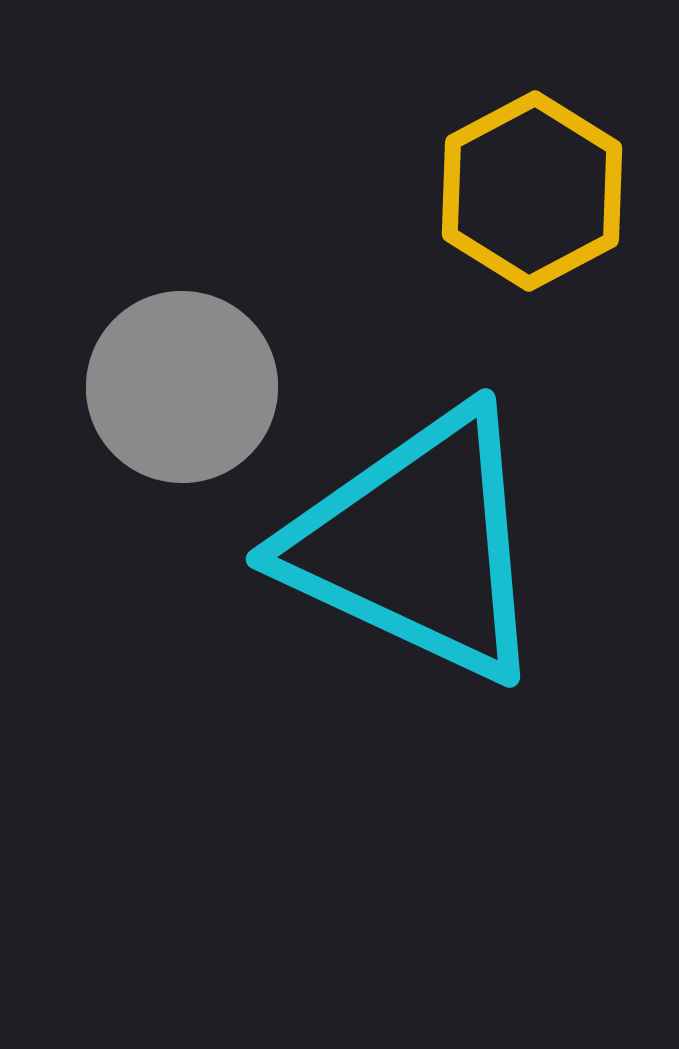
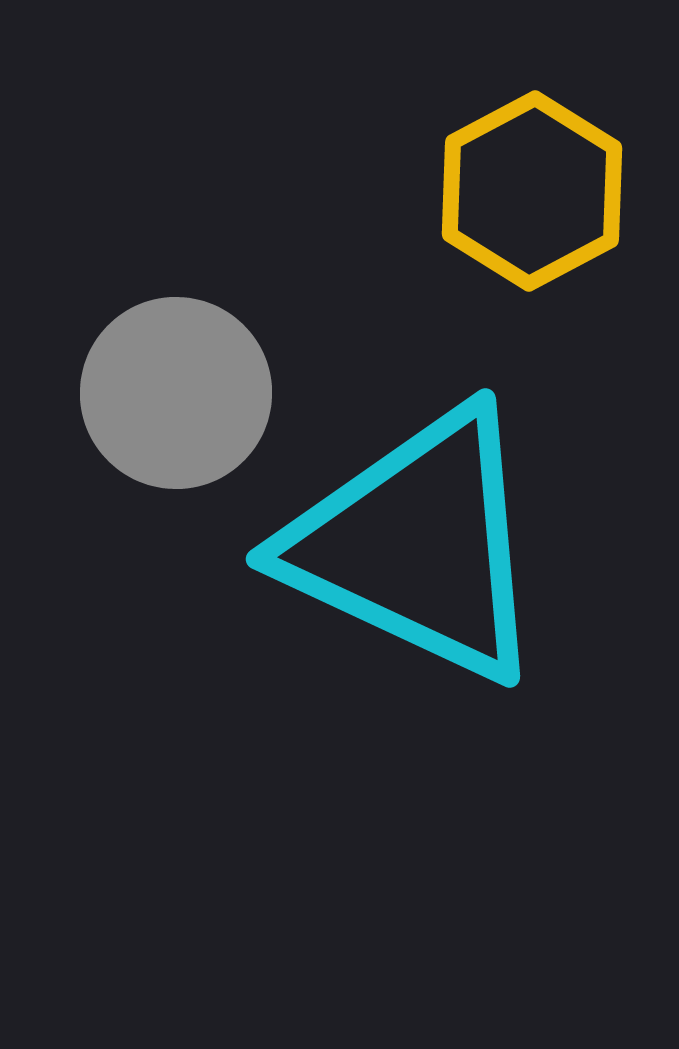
gray circle: moved 6 px left, 6 px down
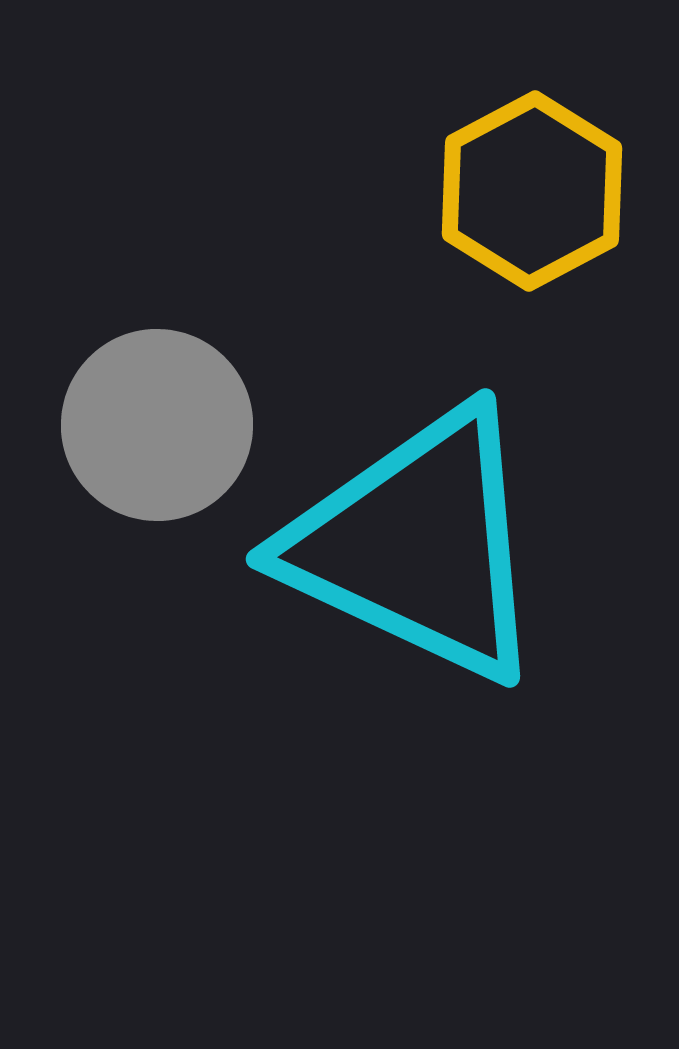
gray circle: moved 19 px left, 32 px down
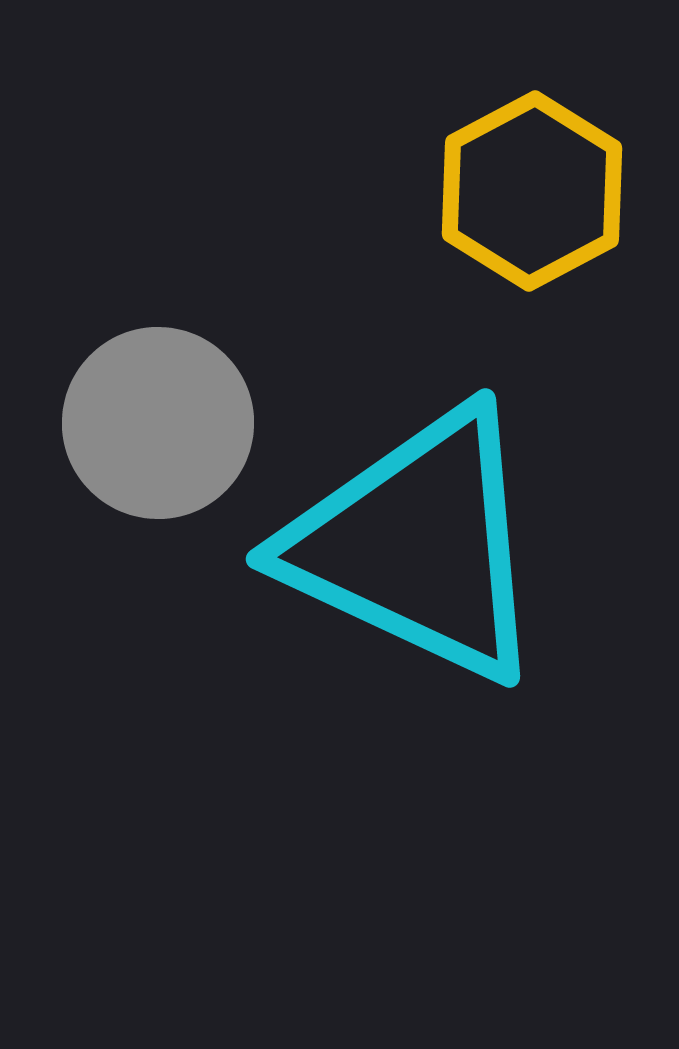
gray circle: moved 1 px right, 2 px up
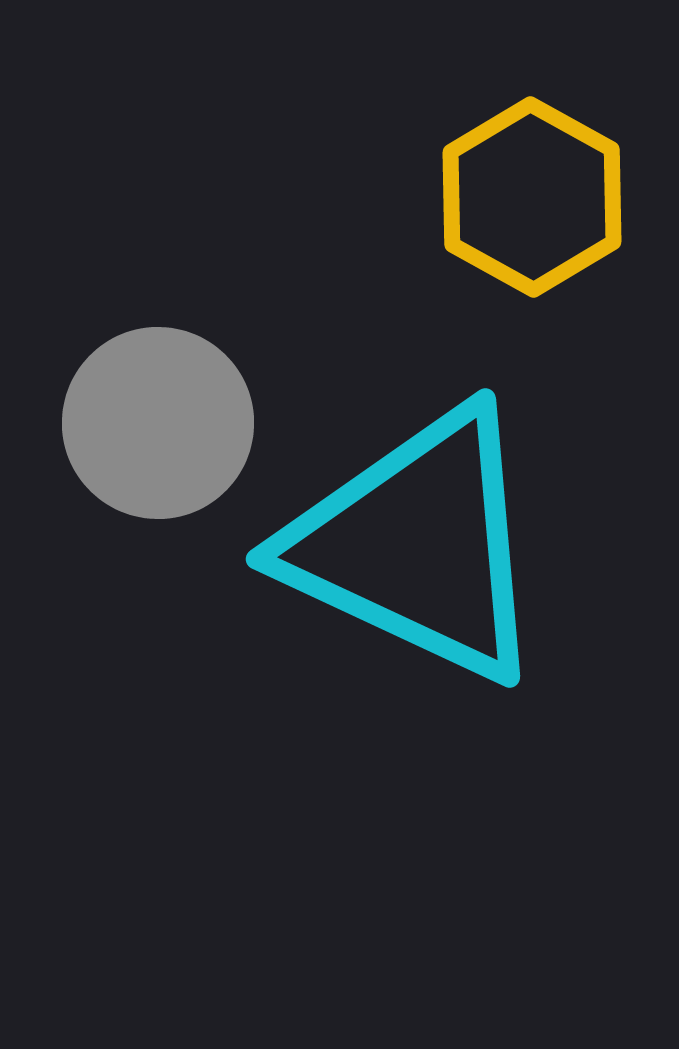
yellow hexagon: moved 6 px down; rotated 3 degrees counterclockwise
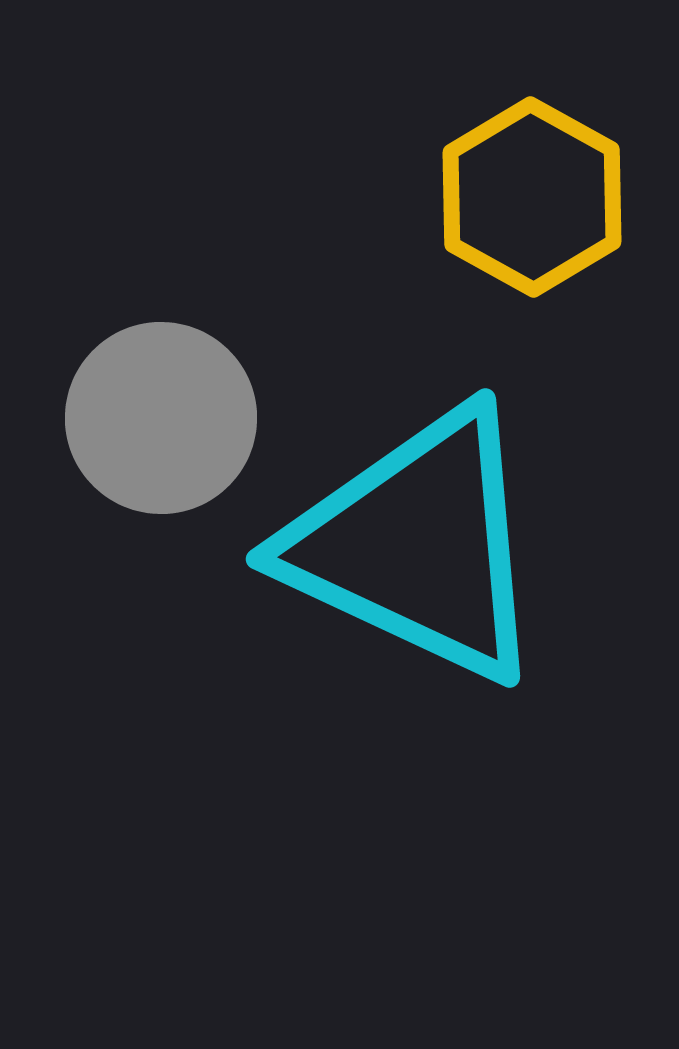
gray circle: moved 3 px right, 5 px up
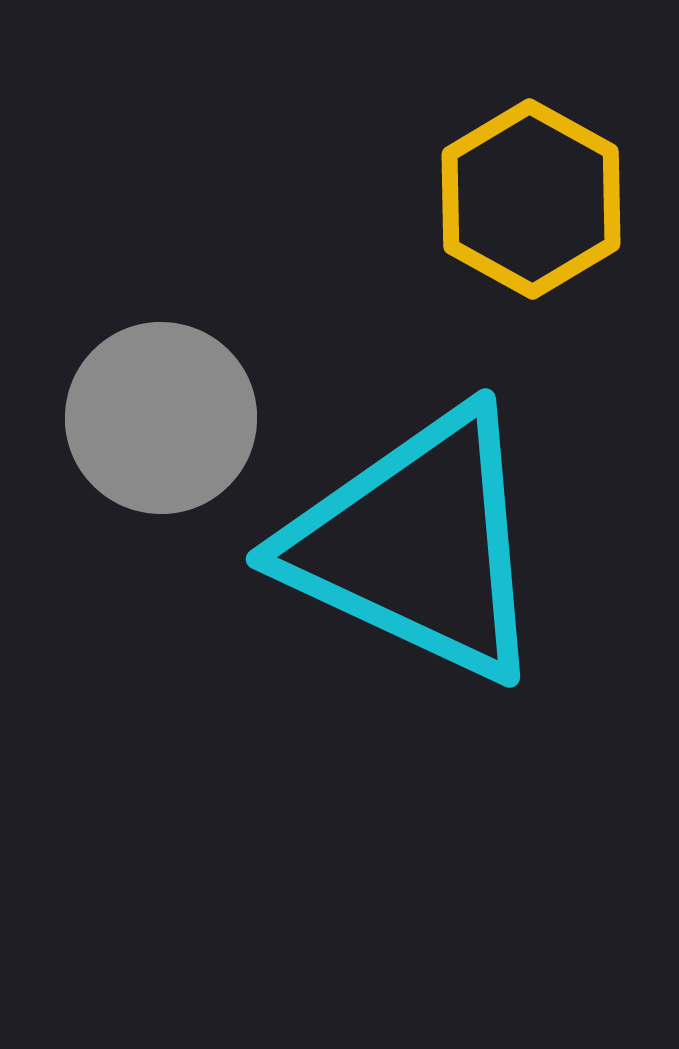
yellow hexagon: moved 1 px left, 2 px down
